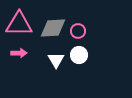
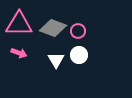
gray diamond: rotated 24 degrees clockwise
pink arrow: rotated 21 degrees clockwise
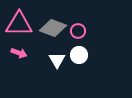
white triangle: moved 1 px right
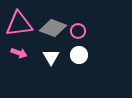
pink triangle: rotated 8 degrees counterclockwise
white triangle: moved 6 px left, 3 px up
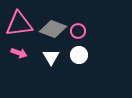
gray diamond: moved 1 px down
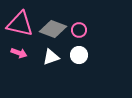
pink triangle: moved 1 px right; rotated 20 degrees clockwise
pink circle: moved 1 px right, 1 px up
white triangle: rotated 42 degrees clockwise
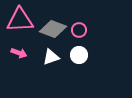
pink triangle: moved 4 px up; rotated 16 degrees counterclockwise
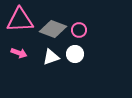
white circle: moved 4 px left, 1 px up
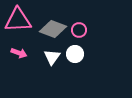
pink triangle: moved 2 px left
white triangle: moved 1 px right; rotated 36 degrees counterclockwise
